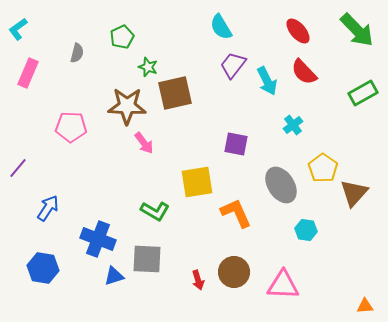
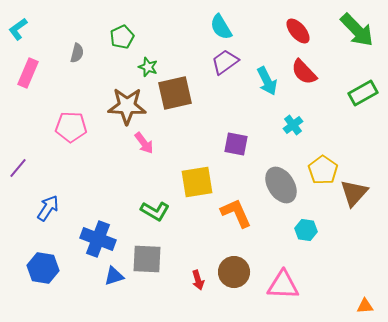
purple trapezoid: moved 8 px left, 3 px up; rotated 16 degrees clockwise
yellow pentagon: moved 2 px down
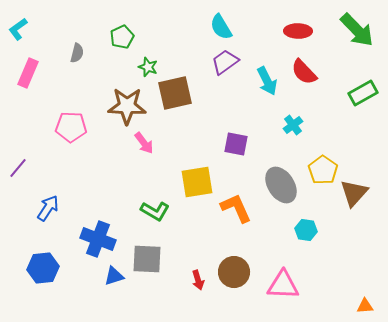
red ellipse: rotated 48 degrees counterclockwise
orange L-shape: moved 5 px up
blue hexagon: rotated 16 degrees counterclockwise
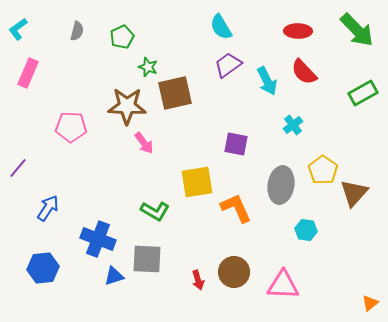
gray semicircle: moved 22 px up
purple trapezoid: moved 3 px right, 3 px down
gray ellipse: rotated 42 degrees clockwise
orange triangle: moved 5 px right, 3 px up; rotated 36 degrees counterclockwise
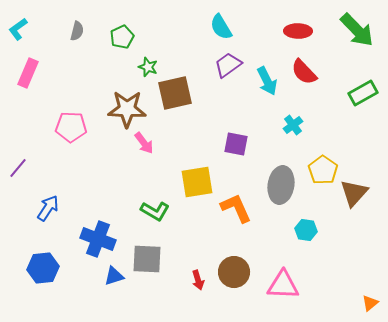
brown star: moved 3 px down
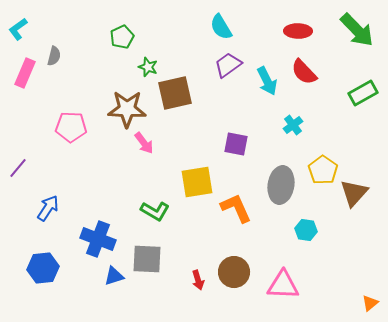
gray semicircle: moved 23 px left, 25 px down
pink rectangle: moved 3 px left
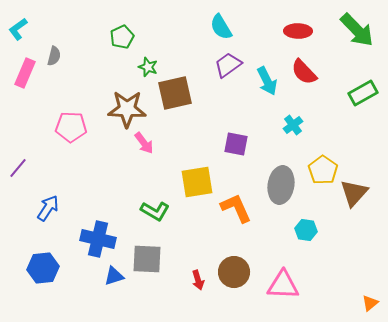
blue cross: rotated 8 degrees counterclockwise
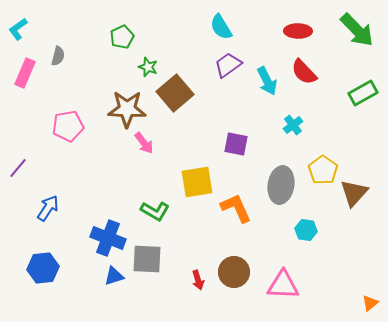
gray semicircle: moved 4 px right
brown square: rotated 27 degrees counterclockwise
pink pentagon: moved 3 px left, 1 px up; rotated 12 degrees counterclockwise
blue cross: moved 10 px right, 1 px up; rotated 8 degrees clockwise
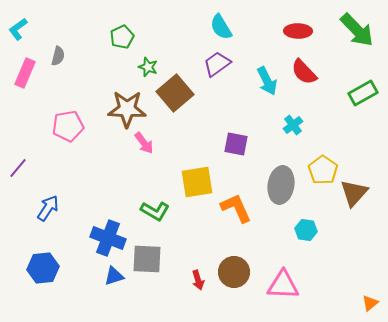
purple trapezoid: moved 11 px left, 1 px up
